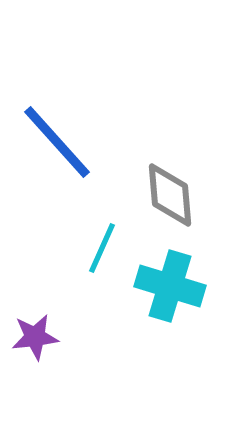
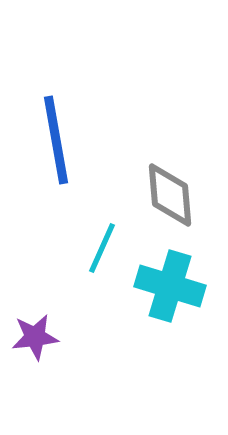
blue line: moved 1 px left, 2 px up; rotated 32 degrees clockwise
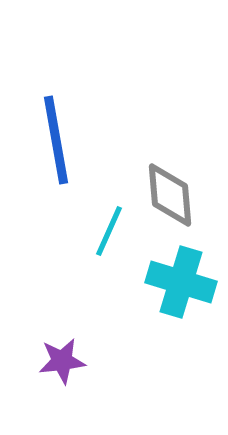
cyan line: moved 7 px right, 17 px up
cyan cross: moved 11 px right, 4 px up
purple star: moved 27 px right, 24 px down
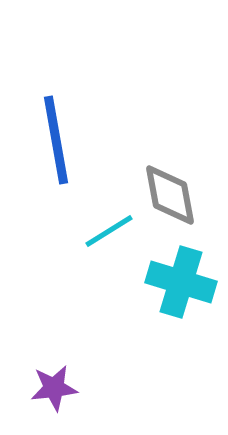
gray diamond: rotated 6 degrees counterclockwise
cyan line: rotated 34 degrees clockwise
purple star: moved 8 px left, 27 px down
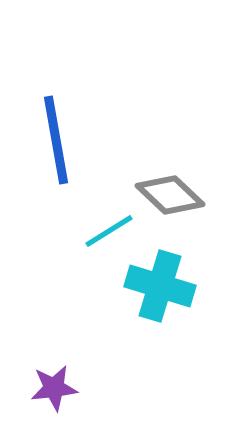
gray diamond: rotated 36 degrees counterclockwise
cyan cross: moved 21 px left, 4 px down
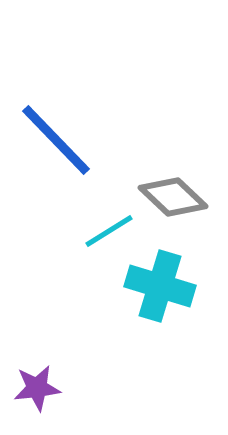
blue line: rotated 34 degrees counterclockwise
gray diamond: moved 3 px right, 2 px down
purple star: moved 17 px left
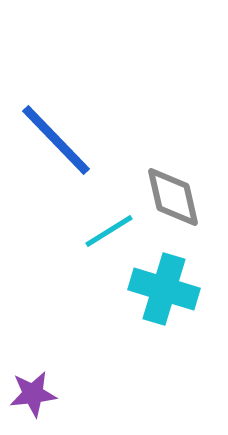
gray diamond: rotated 34 degrees clockwise
cyan cross: moved 4 px right, 3 px down
purple star: moved 4 px left, 6 px down
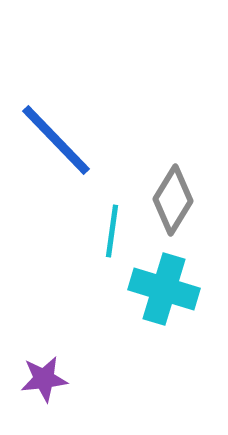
gray diamond: moved 3 px down; rotated 44 degrees clockwise
cyan line: moved 3 px right; rotated 50 degrees counterclockwise
purple star: moved 11 px right, 15 px up
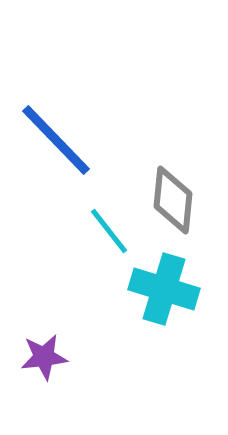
gray diamond: rotated 26 degrees counterclockwise
cyan line: moved 3 px left; rotated 46 degrees counterclockwise
purple star: moved 22 px up
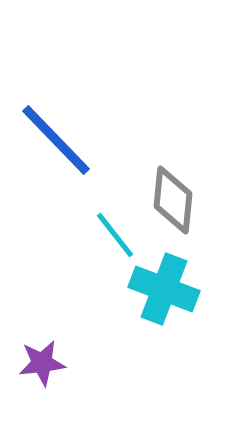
cyan line: moved 6 px right, 4 px down
cyan cross: rotated 4 degrees clockwise
purple star: moved 2 px left, 6 px down
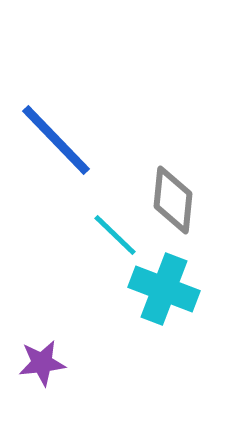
cyan line: rotated 8 degrees counterclockwise
